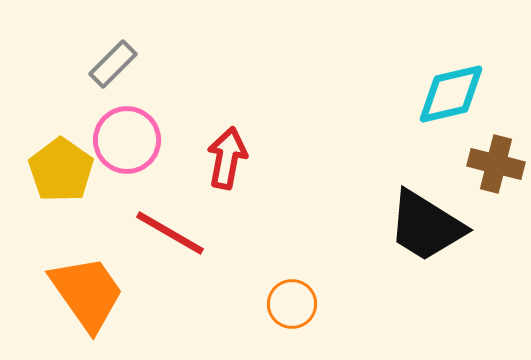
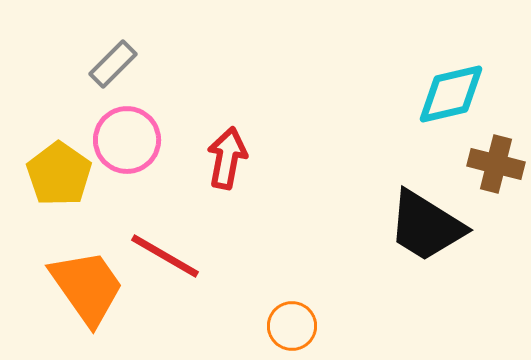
yellow pentagon: moved 2 px left, 4 px down
red line: moved 5 px left, 23 px down
orange trapezoid: moved 6 px up
orange circle: moved 22 px down
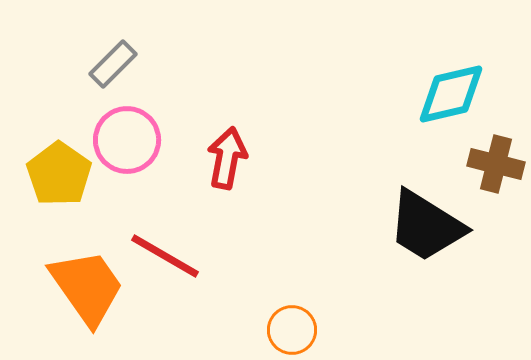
orange circle: moved 4 px down
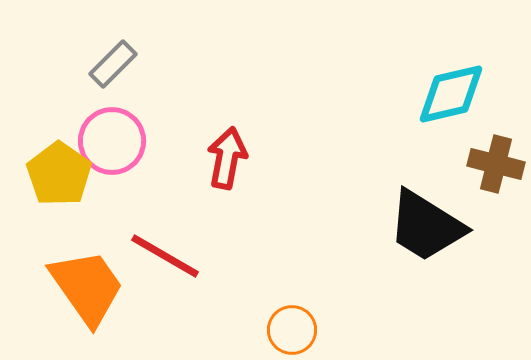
pink circle: moved 15 px left, 1 px down
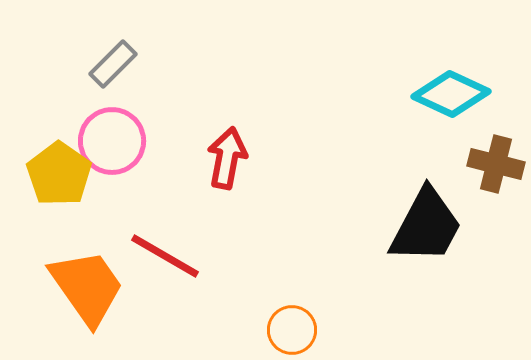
cyan diamond: rotated 38 degrees clockwise
black trapezoid: rotated 94 degrees counterclockwise
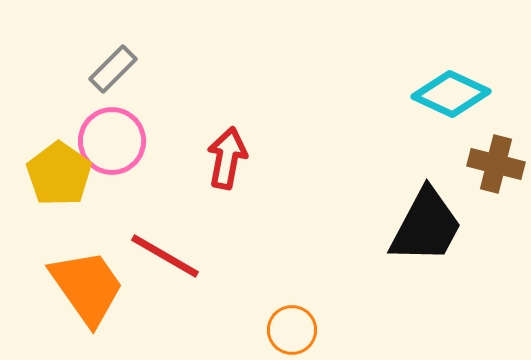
gray rectangle: moved 5 px down
